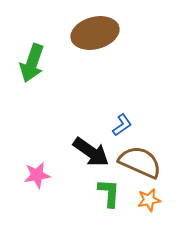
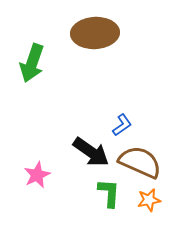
brown ellipse: rotated 12 degrees clockwise
pink star: rotated 16 degrees counterclockwise
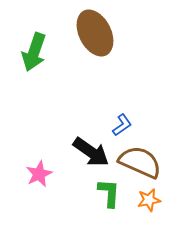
brown ellipse: rotated 66 degrees clockwise
green arrow: moved 2 px right, 11 px up
pink star: moved 2 px right, 1 px up
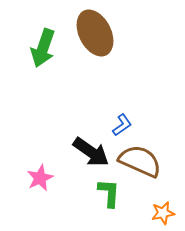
green arrow: moved 9 px right, 4 px up
brown semicircle: moved 1 px up
pink star: moved 1 px right, 4 px down
orange star: moved 14 px right, 13 px down
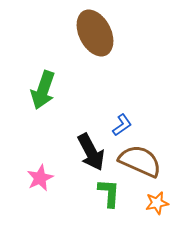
green arrow: moved 42 px down
black arrow: rotated 27 degrees clockwise
orange star: moved 6 px left, 10 px up
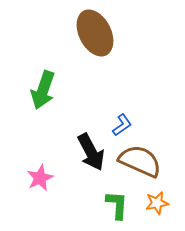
green L-shape: moved 8 px right, 12 px down
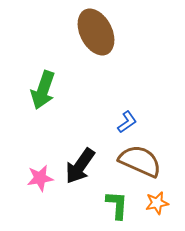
brown ellipse: moved 1 px right, 1 px up
blue L-shape: moved 5 px right, 3 px up
black arrow: moved 11 px left, 14 px down; rotated 63 degrees clockwise
pink star: rotated 16 degrees clockwise
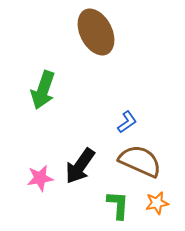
green L-shape: moved 1 px right
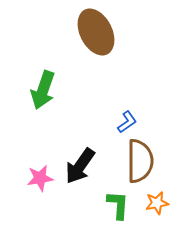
brown semicircle: rotated 66 degrees clockwise
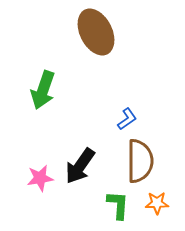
blue L-shape: moved 3 px up
orange star: rotated 10 degrees clockwise
